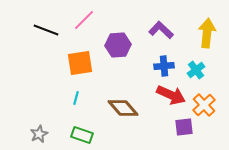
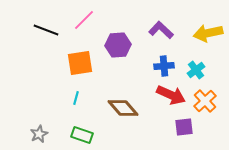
yellow arrow: moved 1 px right; rotated 108 degrees counterclockwise
orange cross: moved 1 px right, 4 px up
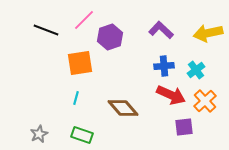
purple hexagon: moved 8 px left, 8 px up; rotated 15 degrees counterclockwise
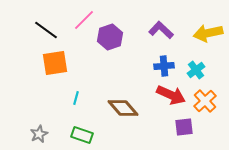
black line: rotated 15 degrees clockwise
orange square: moved 25 px left
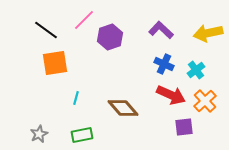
blue cross: moved 2 px up; rotated 30 degrees clockwise
green rectangle: rotated 30 degrees counterclockwise
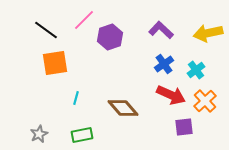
blue cross: rotated 30 degrees clockwise
